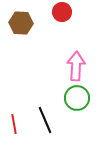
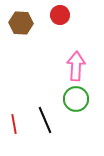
red circle: moved 2 px left, 3 px down
green circle: moved 1 px left, 1 px down
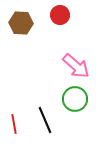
pink arrow: rotated 128 degrees clockwise
green circle: moved 1 px left
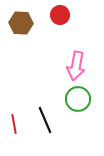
pink arrow: rotated 60 degrees clockwise
green circle: moved 3 px right
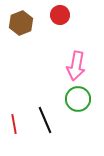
brown hexagon: rotated 25 degrees counterclockwise
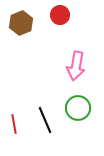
green circle: moved 9 px down
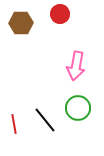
red circle: moved 1 px up
brown hexagon: rotated 20 degrees clockwise
black line: rotated 16 degrees counterclockwise
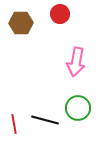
pink arrow: moved 4 px up
black line: rotated 36 degrees counterclockwise
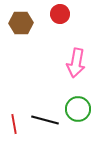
pink arrow: moved 1 px down
green circle: moved 1 px down
